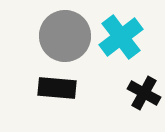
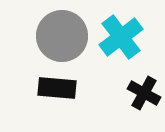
gray circle: moved 3 px left
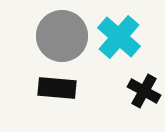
cyan cross: moved 2 px left; rotated 12 degrees counterclockwise
black cross: moved 2 px up
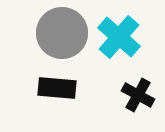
gray circle: moved 3 px up
black cross: moved 6 px left, 4 px down
